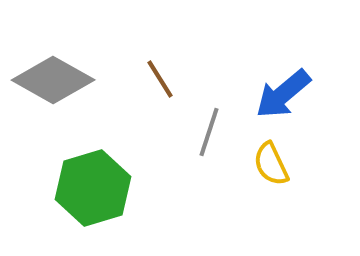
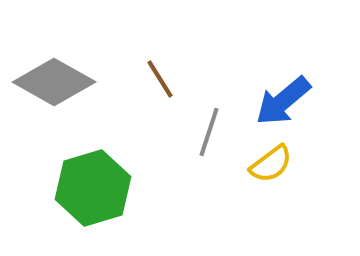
gray diamond: moved 1 px right, 2 px down
blue arrow: moved 7 px down
yellow semicircle: rotated 102 degrees counterclockwise
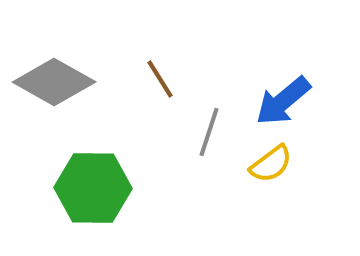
green hexagon: rotated 18 degrees clockwise
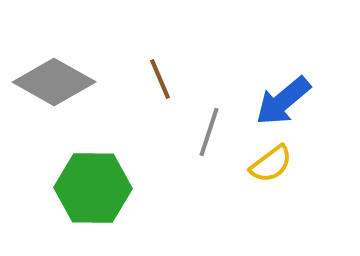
brown line: rotated 9 degrees clockwise
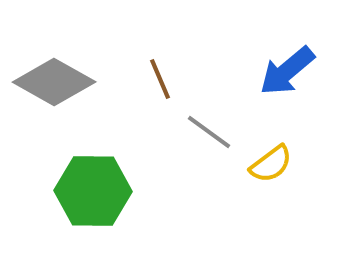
blue arrow: moved 4 px right, 30 px up
gray line: rotated 72 degrees counterclockwise
green hexagon: moved 3 px down
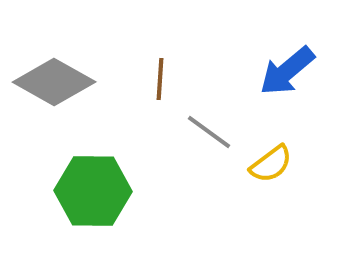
brown line: rotated 27 degrees clockwise
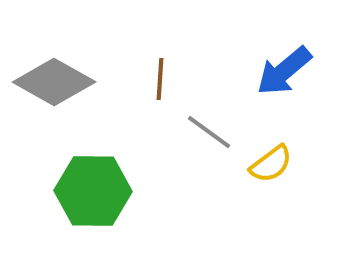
blue arrow: moved 3 px left
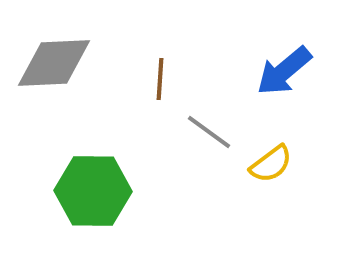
gray diamond: moved 19 px up; rotated 32 degrees counterclockwise
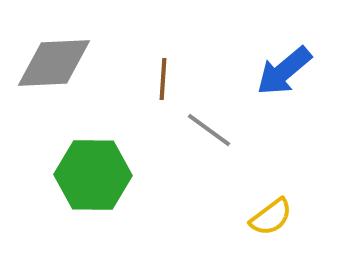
brown line: moved 3 px right
gray line: moved 2 px up
yellow semicircle: moved 53 px down
green hexagon: moved 16 px up
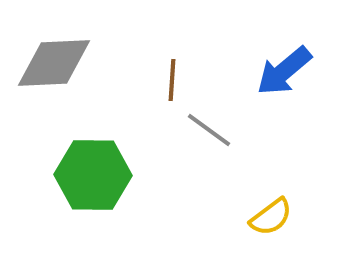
brown line: moved 9 px right, 1 px down
